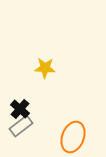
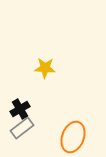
black cross: rotated 18 degrees clockwise
gray rectangle: moved 1 px right, 2 px down
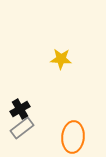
yellow star: moved 16 px right, 9 px up
orange ellipse: rotated 16 degrees counterclockwise
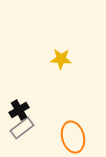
black cross: moved 1 px left, 1 px down
orange ellipse: rotated 20 degrees counterclockwise
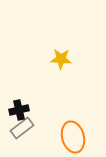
black cross: rotated 18 degrees clockwise
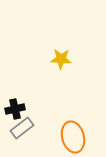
black cross: moved 4 px left, 1 px up
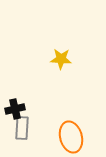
gray rectangle: rotated 50 degrees counterclockwise
orange ellipse: moved 2 px left
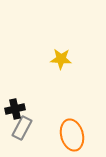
gray rectangle: rotated 25 degrees clockwise
orange ellipse: moved 1 px right, 2 px up
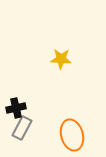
black cross: moved 1 px right, 1 px up
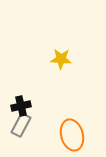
black cross: moved 5 px right, 2 px up
gray rectangle: moved 1 px left, 3 px up
